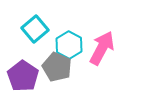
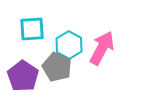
cyan square: moved 3 px left; rotated 36 degrees clockwise
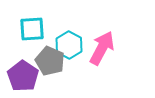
gray pentagon: moved 7 px left, 6 px up
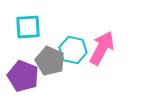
cyan square: moved 4 px left, 2 px up
cyan hexagon: moved 4 px right, 5 px down; rotated 16 degrees counterclockwise
purple pentagon: rotated 12 degrees counterclockwise
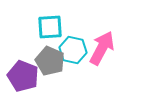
cyan square: moved 22 px right
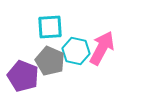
cyan hexagon: moved 3 px right, 1 px down
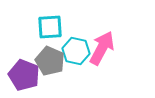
purple pentagon: moved 1 px right, 1 px up
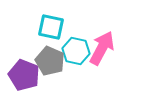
cyan square: moved 1 px right; rotated 16 degrees clockwise
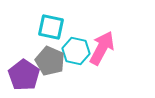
purple pentagon: rotated 12 degrees clockwise
